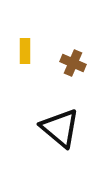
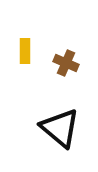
brown cross: moved 7 px left
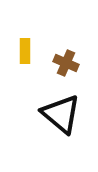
black triangle: moved 1 px right, 14 px up
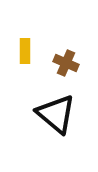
black triangle: moved 5 px left
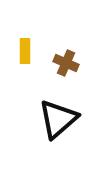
black triangle: moved 2 px right, 5 px down; rotated 39 degrees clockwise
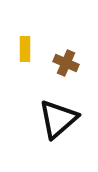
yellow rectangle: moved 2 px up
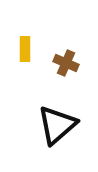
black triangle: moved 1 px left, 6 px down
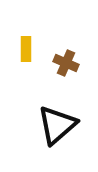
yellow rectangle: moved 1 px right
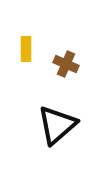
brown cross: moved 1 px down
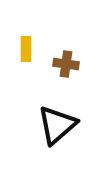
brown cross: rotated 15 degrees counterclockwise
